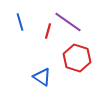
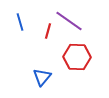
purple line: moved 1 px right, 1 px up
red hexagon: moved 1 px up; rotated 16 degrees counterclockwise
blue triangle: rotated 36 degrees clockwise
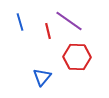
red line: rotated 28 degrees counterclockwise
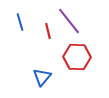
purple line: rotated 16 degrees clockwise
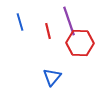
purple line: rotated 20 degrees clockwise
red hexagon: moved 3 px right, 14 px up
blue triangle: moved 10 px right
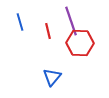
purple line: moved 2 px right
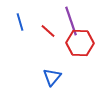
red line: rotated 35 degrees counterclockwise
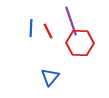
blue line: moved 11 px right, 6 px down; rotated 18 degrees clockwise
red line: rotated 21 degrees clockwise
blue triangle: moved 2 px left
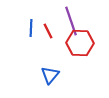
blue triangle: moved 2 px up
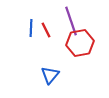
red line: moved 2 px left, 1 px up
red hexagon: rotated 12 degrees counterclockwise
